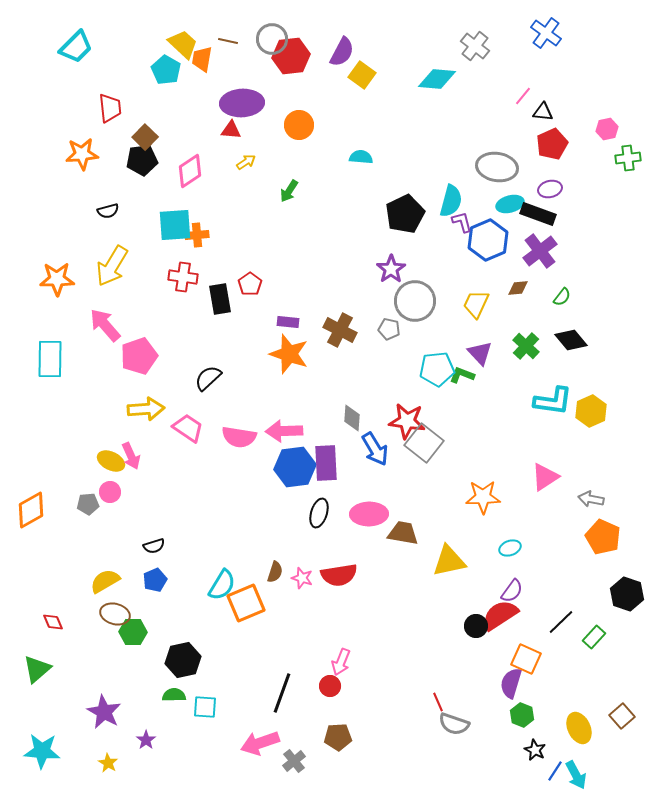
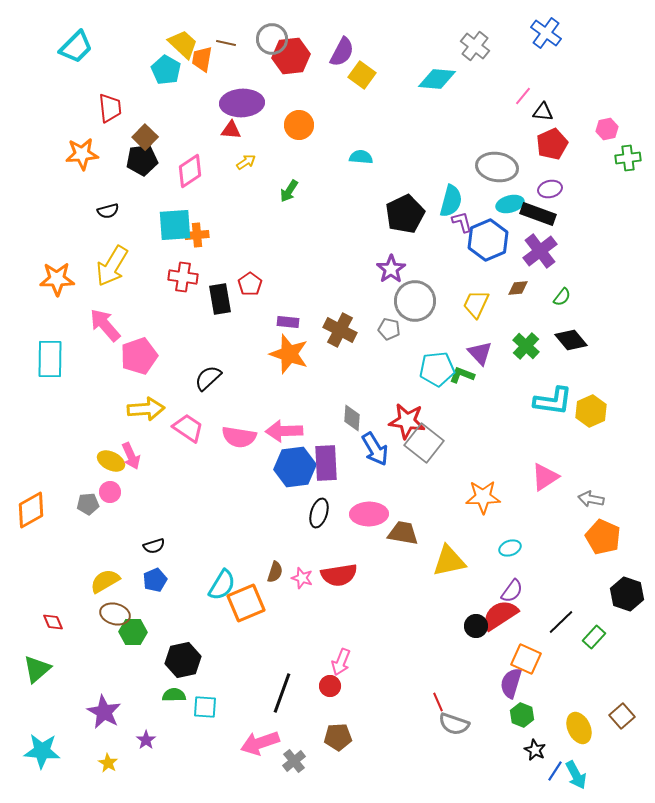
brown line at (228, 41): moved 2 px left, 2 px down
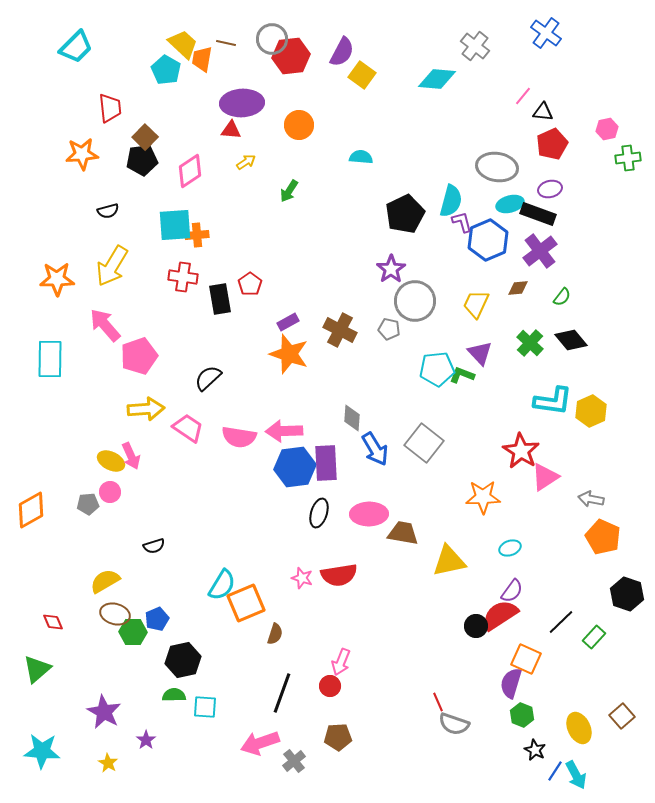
purple rectangle at (288, 322): rotated 35 degrees counterclockwise
green cross at (526, 346): moved 4 px right, 3 px up
red star at (407, 421): moved 114 px right, 30 px down; rotated 24 degrees clockwise
brown semicircle at (275, 572): moved 62 px down
blue pentagon at (155, 580): moved 2 px right, 39 px down
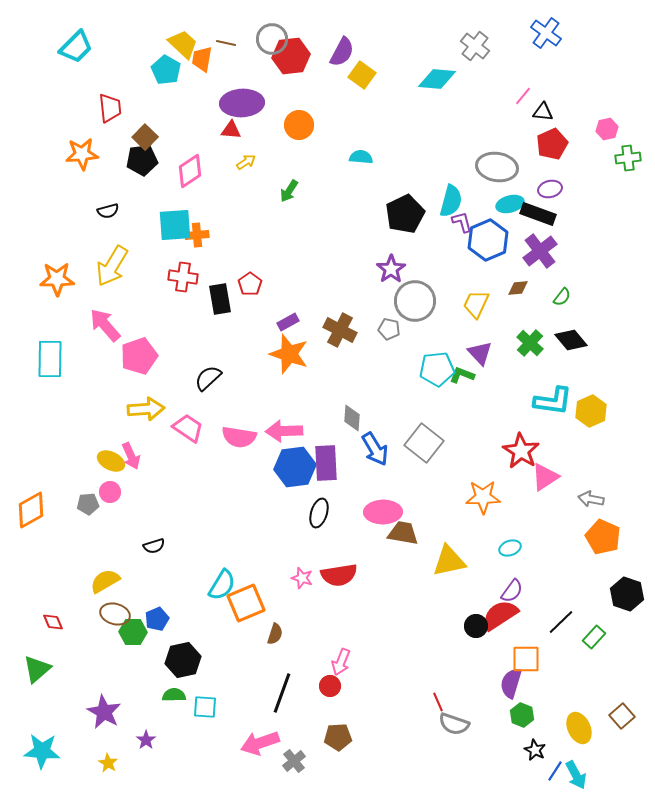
pink ellipse at (369, 514): moved 14 px right, 2 px up
orange square at (526, 659): rotated 24 degrees counterclockwise
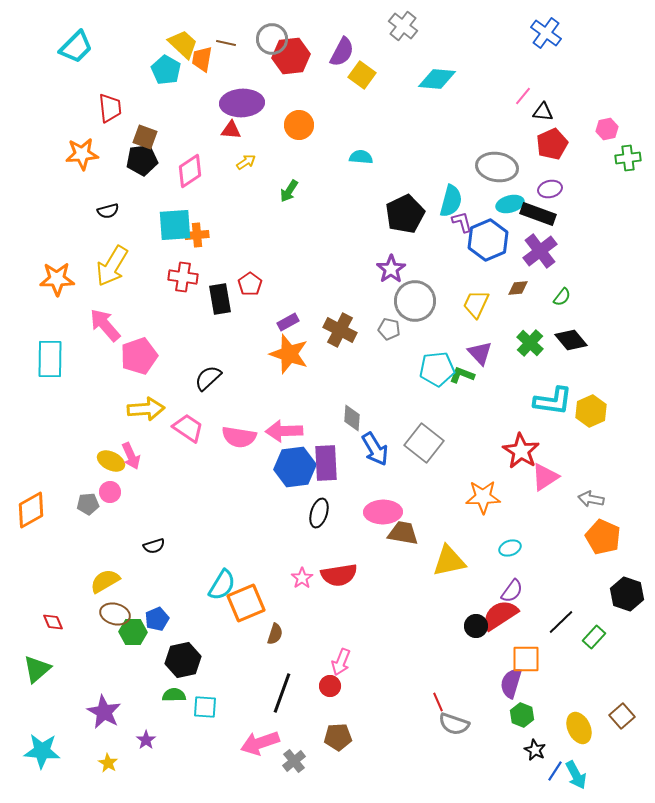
gray cross at (475, 46): moved 72 px left, 20 px up
brown square at (145, 137): rotated 25 degrees counterclockwise
pink star at (302, 578): rotated 20 degrees clockwise
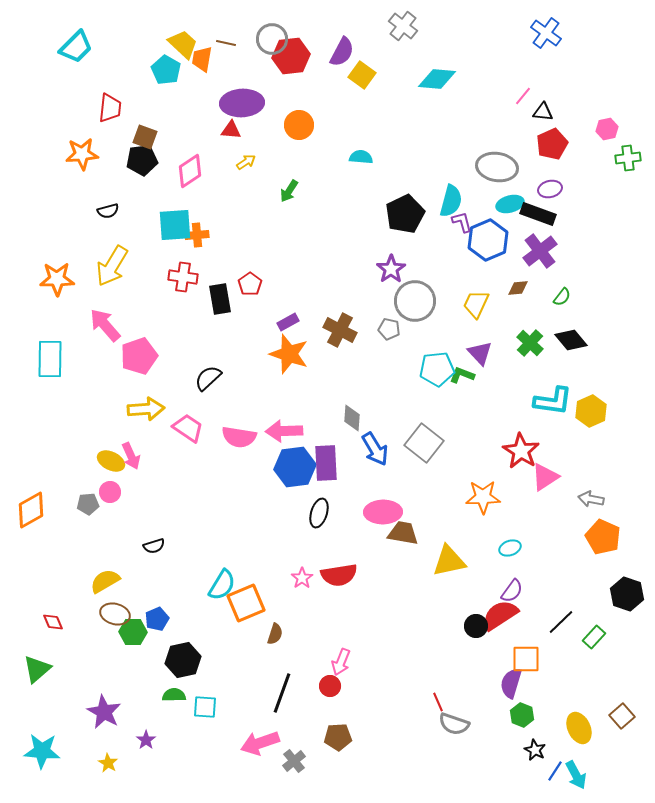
red trapezoid at (110, 108): rotated 12 degrees clockwise
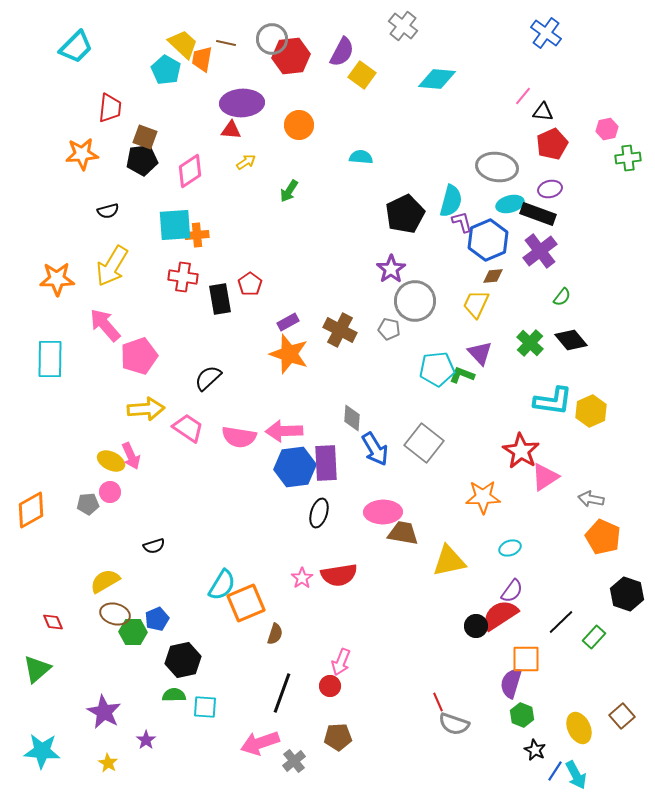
brown diamond at (518, 288): moved 25 px left, 12 px up
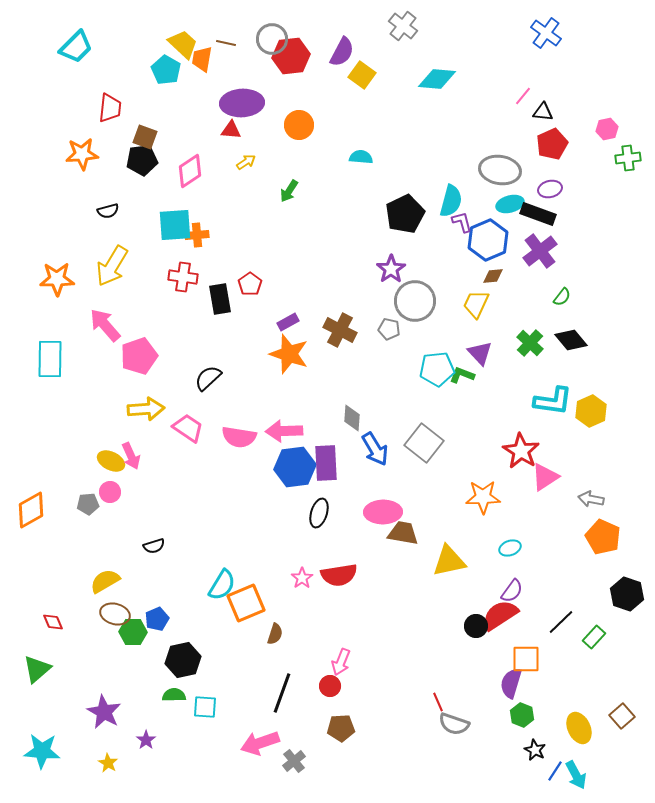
gray ellipse at (497, 167): moved 3 px right, 3 px down
brown pentagon at (338, 737): moved 3 px right, 9 px up
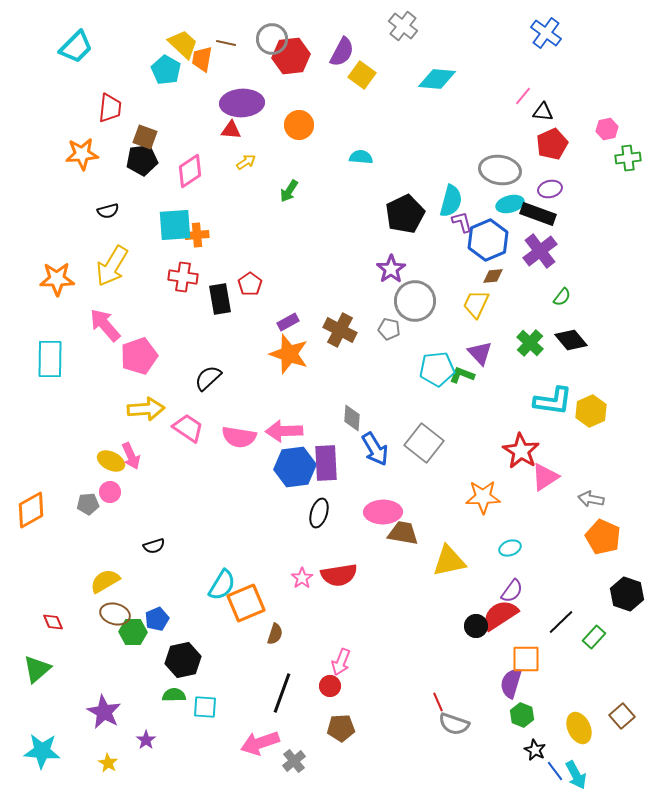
blue line at (555, 771): rotated 70 degrees counterclockwise
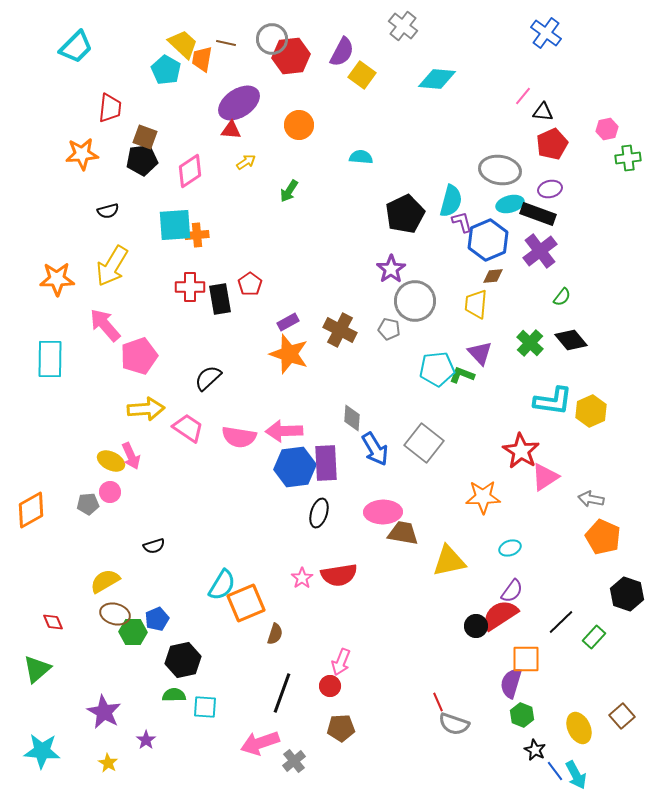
purple ellipse at (242, 103): moved 3 px left; rotated 30 degrees counterclockwise
red cross at (183, 277): moved 7 px right, 10 px down; rotated 8 degrees counterclockwise
yellow trapezoid at (476, 304): rotated 20 degrees counterclockwise
